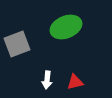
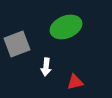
white arrow: moved 1 px left, 13 px up
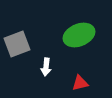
green ellipse: moved 13 px right, 8 px down
red triangle: moved 5 px right, 1 px down
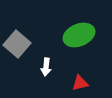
gray square: rotated 28 degrees counterclockwise
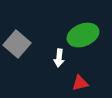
green ellipse: moved 4 px right
white arrow: moved 13 px right, 9 px up
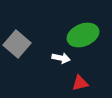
white arrow: moved 2 px right; rotated 84 degrees counterclockwise
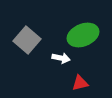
gray square: moved 10 px right, 4 px up
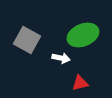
gray square: rotated 12 degrees counterclockwise
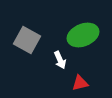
white arrow: moved 1 px left, 2 px down; rotated 54 degrees clockwise
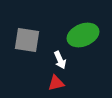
gray square: rotated 20 degrees counterclockwise
red triangle: moved 24 px left
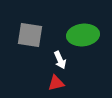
green ellipse: rotated 16 degrees clockwise
gray square: moved 3 px right, 5 px up
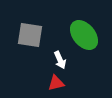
green ellipse: moved 1 px right; rotated 56 degrees clockwise
